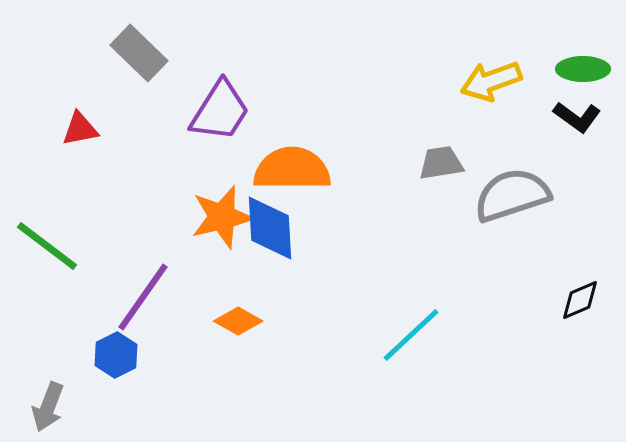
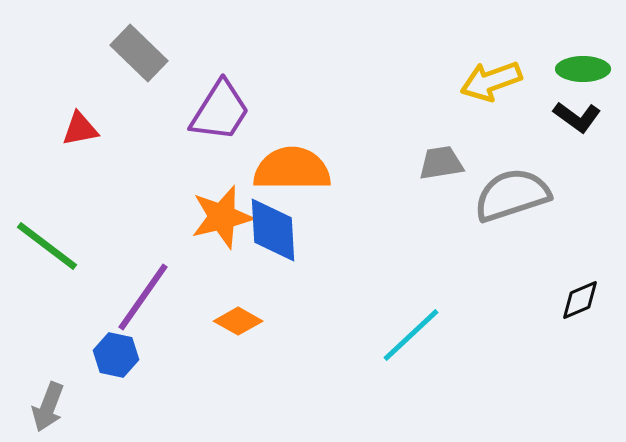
blue diamond: moved 3 px right, 2 px down
blue hexagon: rotated 21 degrees counterclockwise
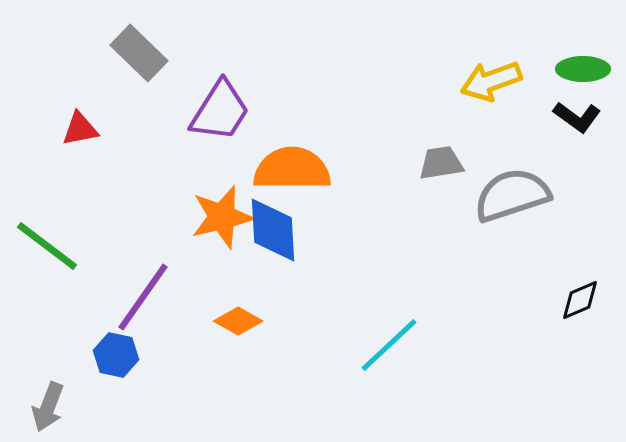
cyan line: moved 22 px left, 10 px down
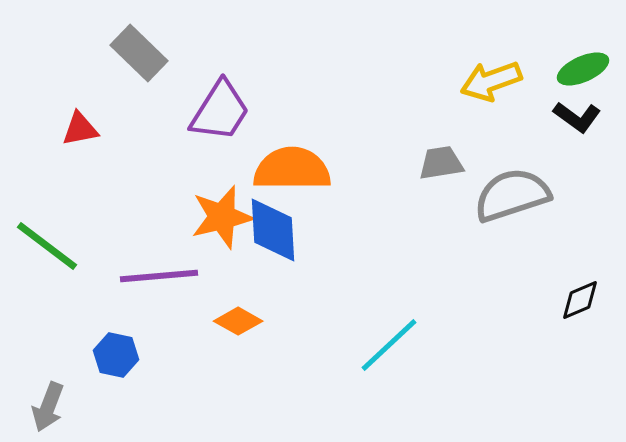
green ellipse: rotated 24 degrees counterclockwise
purple line: moved 16 px right, 21 px up; rotated 50 degrees clockwise
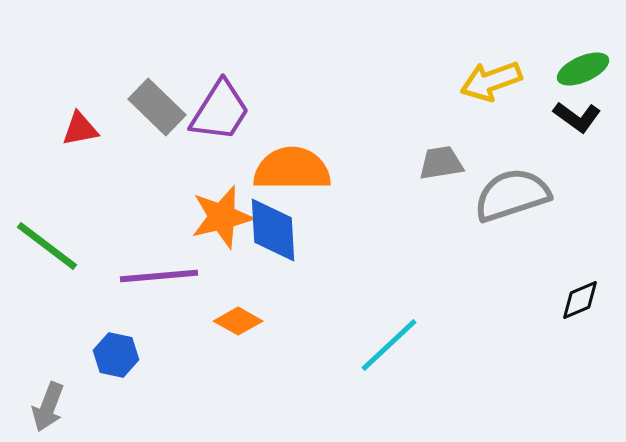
gray rectangle: moved 18 px right, 54 px down
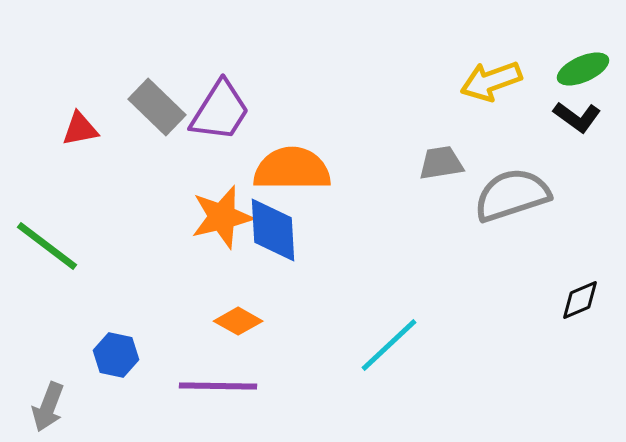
purple line: moved 59 px right, 110 px down; rotated 6 degrees clockwise
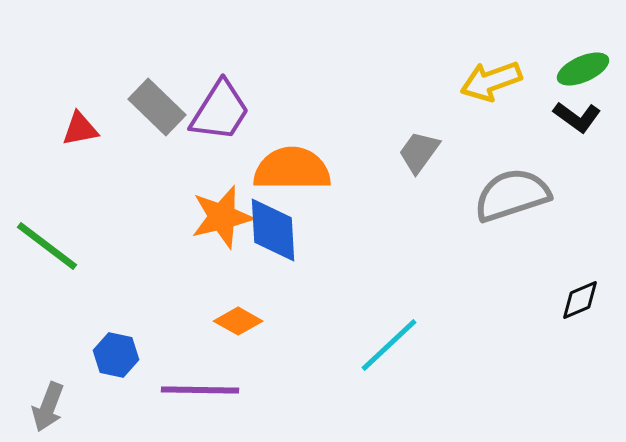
gray trapezoid: moved 22 px left, 11 px up; rotated 45 degrees counterclockwise
purple line: moved 18 px left, 4 px down
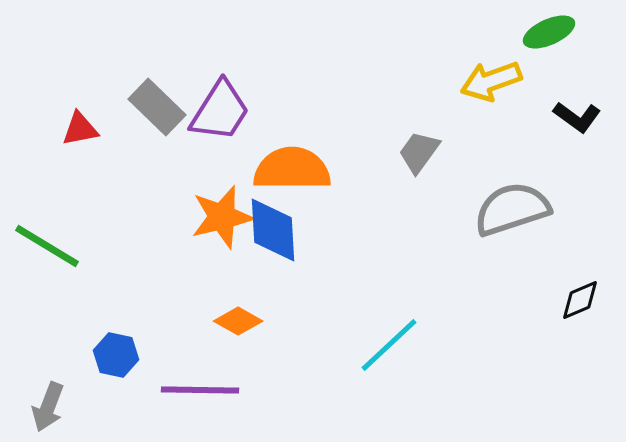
green ellipse: moved 34 px left, 37 px up
gray semicircle: moved 14 px down
green line: rotated 6 degrees counterclockwise
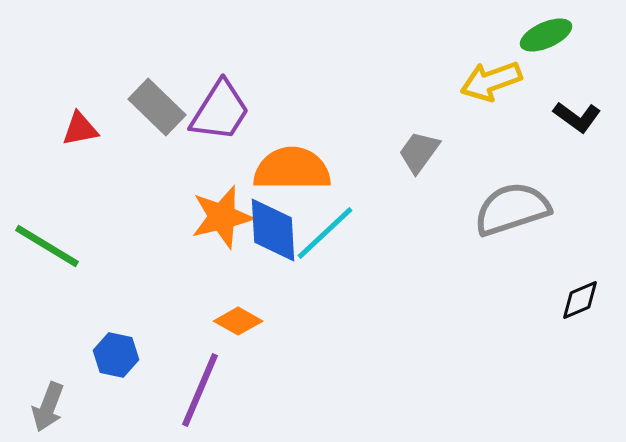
green ellipse: moved 3 px left, 3 px down
cyan line: moved 64 px left, 112 px up
purple line: rotated 68 degrees counterclockwise
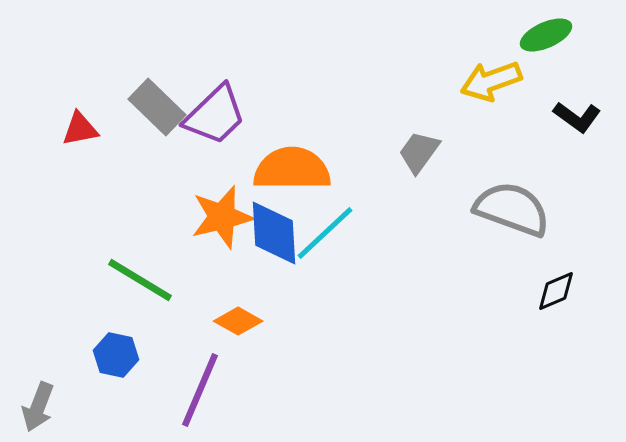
purple trapezoid: moved 5 px left, 4 px down; rotated 14 degrees clockwise
gray semicircle: rotated 38 degrees clockwise
blue diamond: moved 1 px right, 3 px down
green line: moved 93 px right, 34 px down
black diamond: moved 24 px left, 9 px up
gray arrow: moved 10 px left
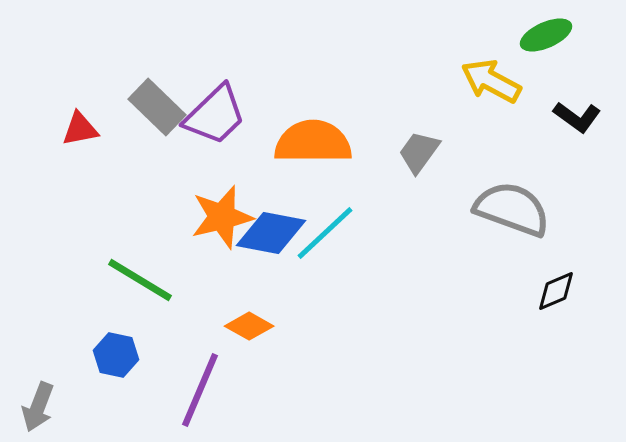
yellow arrow: rotated 48 degrees clockwise
orange semicircle: moved 21 px right, 27 px up
blue diamond: moved 3 px left; rotated 76 degrees counterclockwise
orange diamond: moved 11 px right, 5 px down
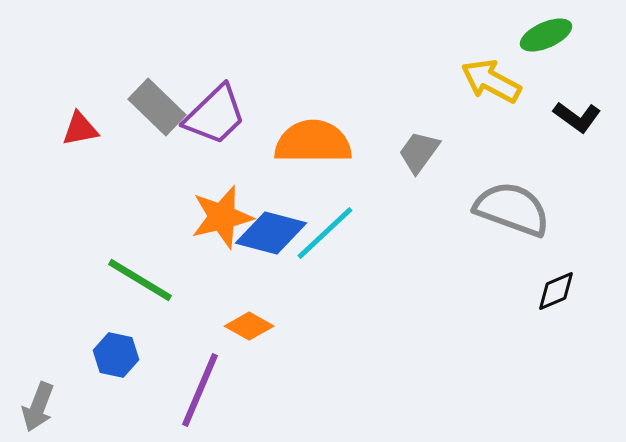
blue diamond: rotated 4 degrees clockwise
